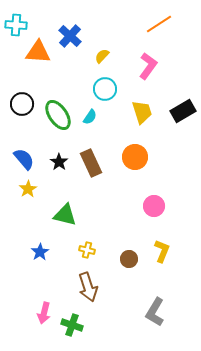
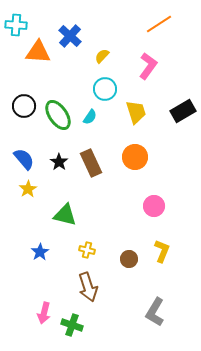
black circle: moved 2 px right, 2 px down
yellow trapezoid: moved 6 px left
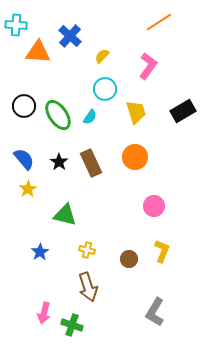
orange line: moved 2 px up
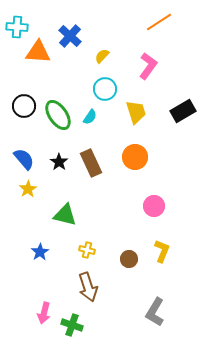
cyan cross: moved 1 px right, 2 px down
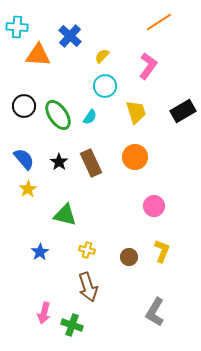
orange triangle: moved 3 px down
cyan circle: moved 3 px up
brown circle: moved 2 px up
